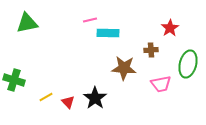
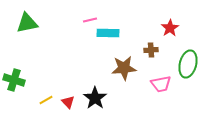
brown star: rotated 10 degrees counterclockwise
yellow line: moved 3 px down
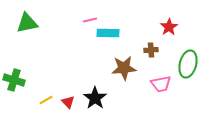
red star: moved 1 px left, 1 px up
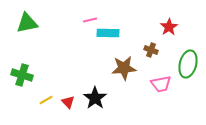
brown cross: rotated 24 degrees clockwise
green cross: moved 8 px right, 5 px up
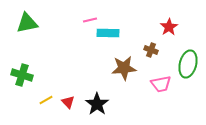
black star: moved 2 px right, 6 px down
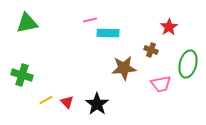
red triangle: moved 1 px left
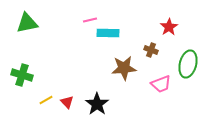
pink trapezoid: rotated 10 degrees counterclockwise
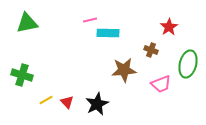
brown star: moved 2 px down
black star: rotated 10 degrees clockwise
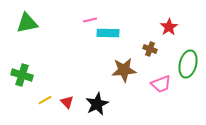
brown cross: moved 1 px left, 1 px up
yellow line: moved 1 px left
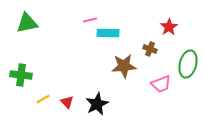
brown star: moved 4 px up
green cross: moved 1 px left; rotated 10 degrees counterclockwise
yellow line: moved 2 px left, 1 px up
